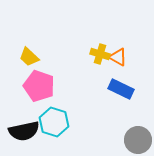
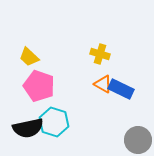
orange triangle: moved 15 px left, 27 px down
black semicircle: moved 4 px right, 3 px up
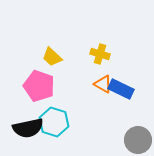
yellow trapezoid: moved 23 px right
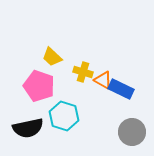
yellow cross: moved 17 px left, 18 px down
orange triangle: moved 4 px up
cyan hexagon: moved 10 px right, 6 px up
gray circle: moved 6 px left, 8 px up
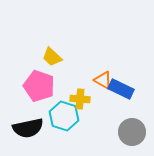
yellow cross: moved 3 px left, 27 px down; rotated 12 degrees counterclockwise
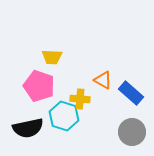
yellow trapezoid: rotated 40 degrees counterclockwise
blue rectangle: moved 10 px right, 4 px down; rotated 15 degrees clockwise
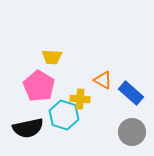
pink pentagon: rotated 12 degrees clockwise
cyan hexagon: moved 1 px up
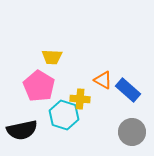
blue rectangle: moved 3 px left, 3 px up
black semicircle: moved 6 px left, 2 px down
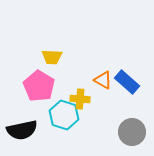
blue rectangle: moved 1 px left, 8 px up
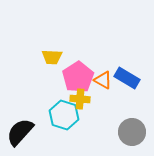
blue rectangle: moved 4 px up; rotated 10 degrees counterclockwise
pink pentagon: moved 39 px right, 9 px up; rotated 8 degrees clockwise
black semicircle: moved 2 px left, 2 px down; rotated 144 degrees clockwise
